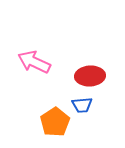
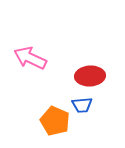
pink arrow: moved 4 px left, 4 px up
orange pentagon: moved 1 px up; rotated 16 degrees counterclockwise
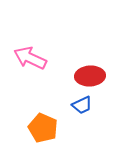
blue trapezoid: rotated 20 degrees counterclockwise
orange pentagon: moved 12 px left, 7 px down
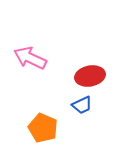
red ellipse: rotated 8 degrees counterclockwise
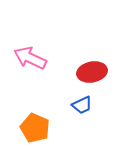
red ellipse: moved 2 px right, 4 px up
orange pentagon: moved 8 px left
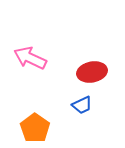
orange pentagon: rotated 12 degrees clockwise
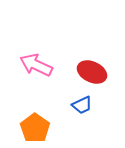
pink arrow: moved 6 px right, 7 px down
red ellipse: rotated 36 degrees clockwise
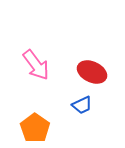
pink arrow: rotated 152 degrees counterclockwise
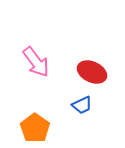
pink arrow: moved 3 px up
